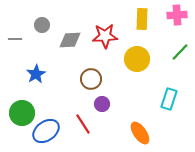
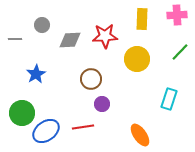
red line: moved 3 px down; rotated 65 degrees counterclockwise
orange ellipse: moved 2 px down
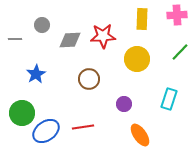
red star: moved 2 px left
brown circle: moved 2 px left
purple circle: moved 22 px right
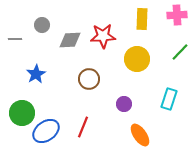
red line: rotated 60 degrees counterclockwise
